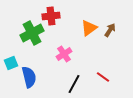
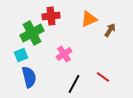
orange triangle: moved 9 px up; rotated 12 degrees clockwise
cyan square: moved 10 px right, 8 px up
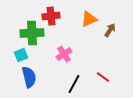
green cross: rotated 25 degrees clockwise
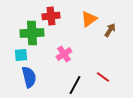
orange triangle: rotated 12 degrees counterclockwise
cyan square: rotated 16 degrees clockwise
black line: moved 1 px right, 1 px down
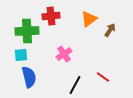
green cross: moved 5 px left, 2 px up
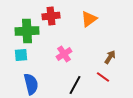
brown arrow: moved 27 px down
blue semicircle: moved 2 px right, 7 px down
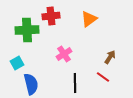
green cross: moved 1 px up
cyan square: moved 4 px left, 8 px down; rotated 24 degrees counterclockwise
black line: moved 2 px up; rotated 30 degrees counterclockwise
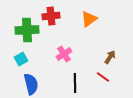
cyan square: moved 4 px right, 4 px up
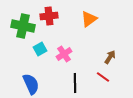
red cross: moved 2 px left
green cross: moved 4 px left, 4 px up; rotated 15 degrees clockwise
cyan square: moved 19 px right, 10 px up
blue semicircle: rotated 10 degrees counterclockwise
